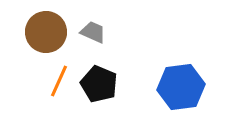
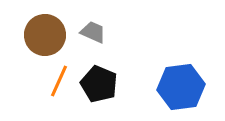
brown circle: moved 1 px left, 3 px down
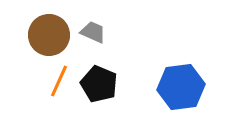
brown circle: moved 4 px right
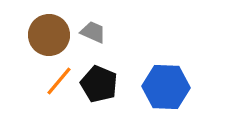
orange line: rotated 16 degrees clockwise
blue hexagon: moved 15 px left; rotated 9 degrees clockwise
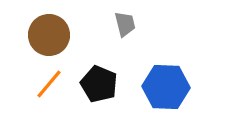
gray trapezoid: moved 32 px right, 8 px up; rotated 52 degrees clockwise
orange line: moved 10 px left, 3 px down
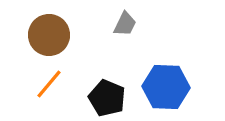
gray trapezoid: rotated 40 degrees clockwise
black pentagon: moved 8 px right, 14 px down
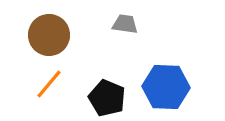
gray trapezoid: rotated 108 degrees counterclockwise
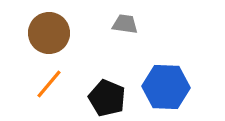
brown circle: moved 2 px up
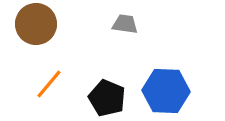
brown circle: moved 13 px left, 9 px up
blue hexagon: moved 4 px down
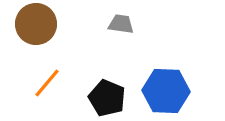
gray trapezoid: moved 4 px left
orange line: moved 2 px left, 1 px up
